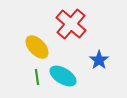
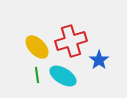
red cross: moved 17 px down; rotated 32 degrees clockwise
green line: moved 2 px up
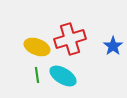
red cross: moved 1 px left, 2 px up
yellow ellipse: rotated 25 degrees counterclockwise
blue star: moved 14 px right, 14 px up
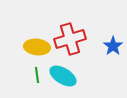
yellow ellipse: rotated 15 degrees counterclockwise
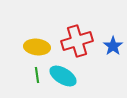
red cross: moved 7 px right, 2 px down
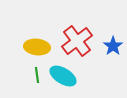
red cross: rotated 20 degrees counterclockwise
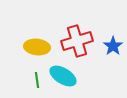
red cross: rotated 20 degrees clockwise
green line: moved 5 px down
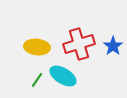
red cross: moved 2 px right, 3 px down
green line: rotated 42 degrees clockwise
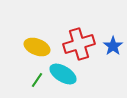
yellow ellipse: rotated 15 degrees clockwise
cyan ellipse: moved 2 px up
